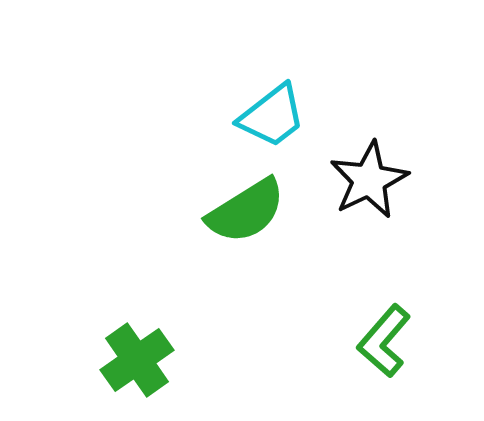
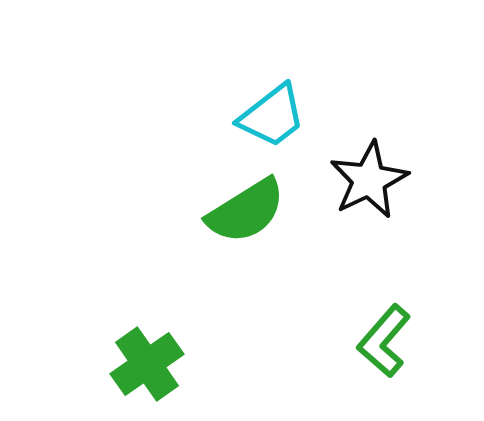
green cross: moved 10 px right, 4 px down
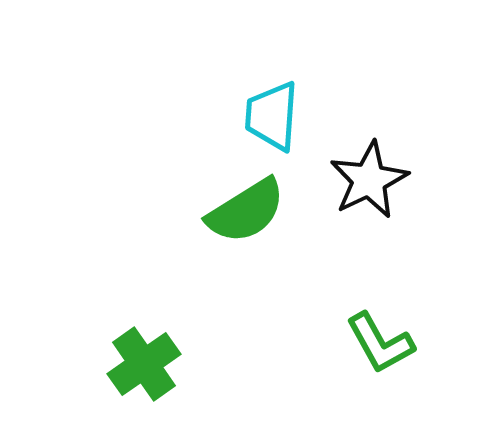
cyan trapezoid: rotated 132 degrees clockwise
green L-shape: moved 4 px left, 2 px down; rotated 70 degrees counterclockwise
green cross: moved 3 px left
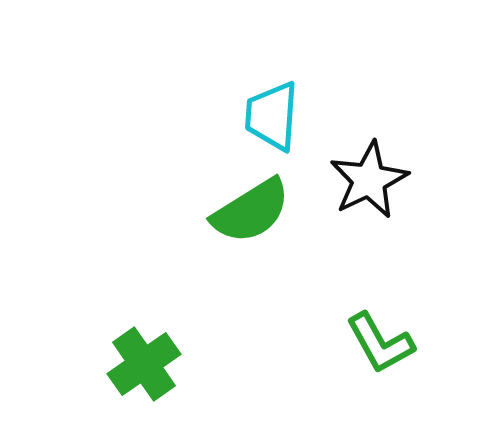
green semicircle: moved 5 px right
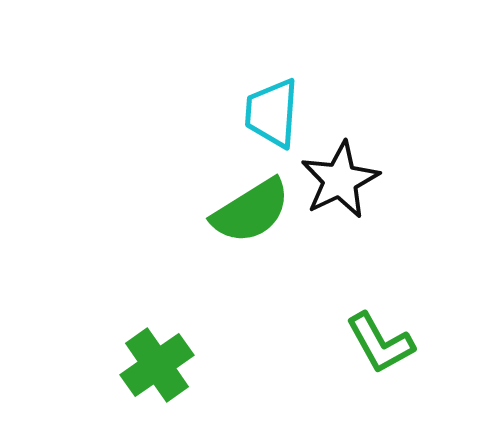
cyan trapezoid: moved 3 px up
black star: moved 29 px left
green cross: moved 13 px right, 1 px down
